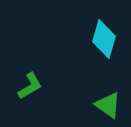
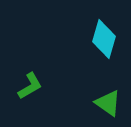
green triangle: moved 2 px up
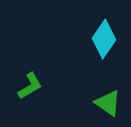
cyan diamond: rotated 18 degrees clockwise
